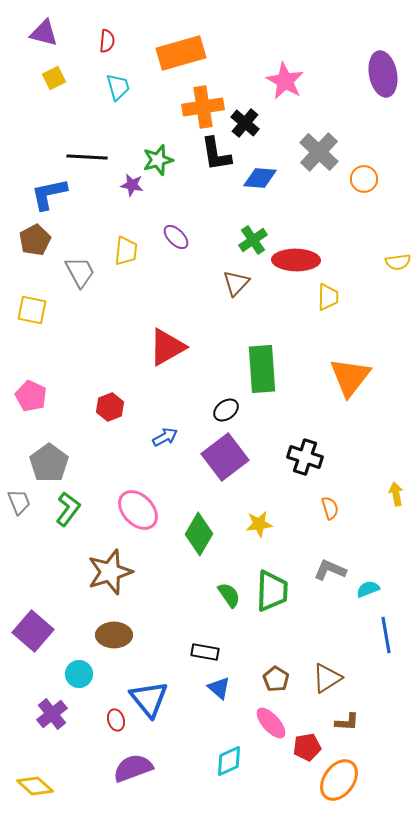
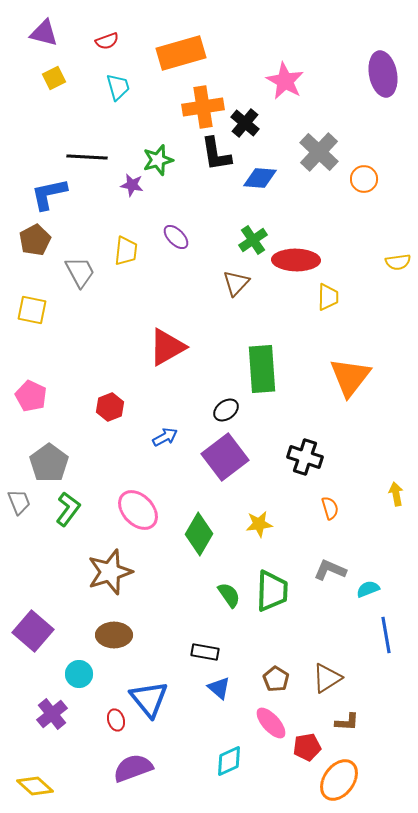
red semicircle at (107, 41): rotated 65 degrees clockwise
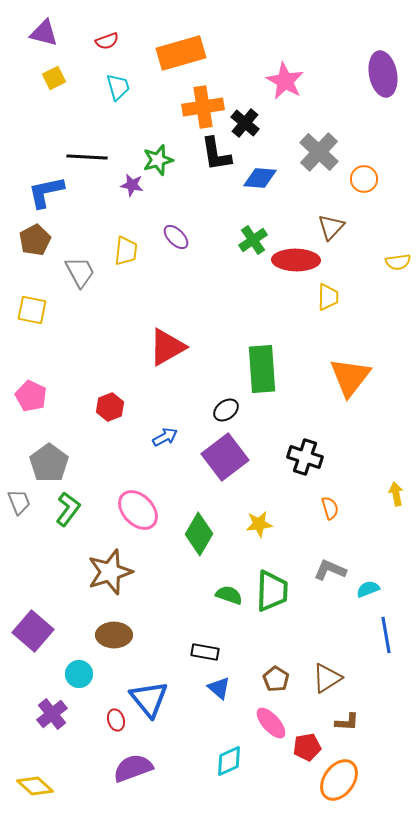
blue L-shape at (49, 194): moved 3 px left, 2 px up
brown triangle at (236, 283): moved 95 px right, 56 px up
green semicircle at (229, 595): rotated 36 degrees counterclockwise
